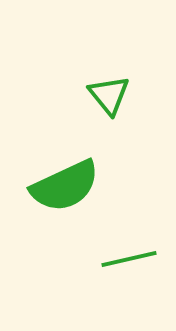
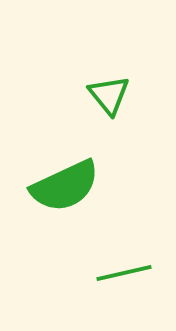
green line: moved 5 px left, 14 px down
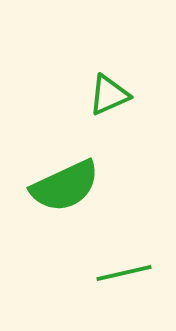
green triangle: rotated 45 degrees clockwise
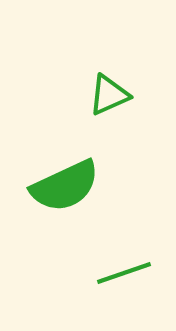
green line: rotated 6 degrees counterclockwise
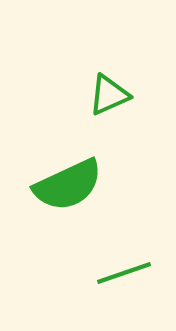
green semicircle: moved 3 px right, 1 px up
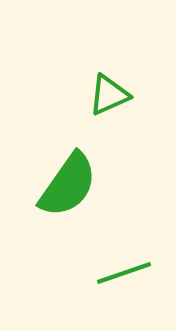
green semicircle: rotated 30 degrees counterclockwise
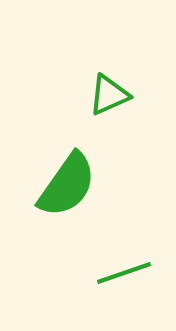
green semicircle: moved 1 px left
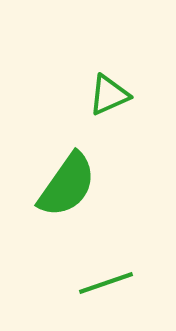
green line: moved 18 px left, 10 px down
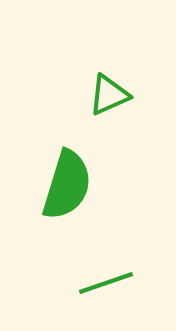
green semicircle: rotated 18 degrees counterclockwise
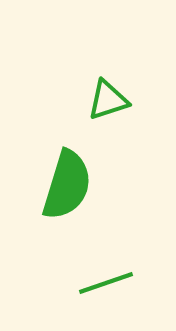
green triangle: moved 1 px left, 5 px down; rotated 6 degrees clockwise
